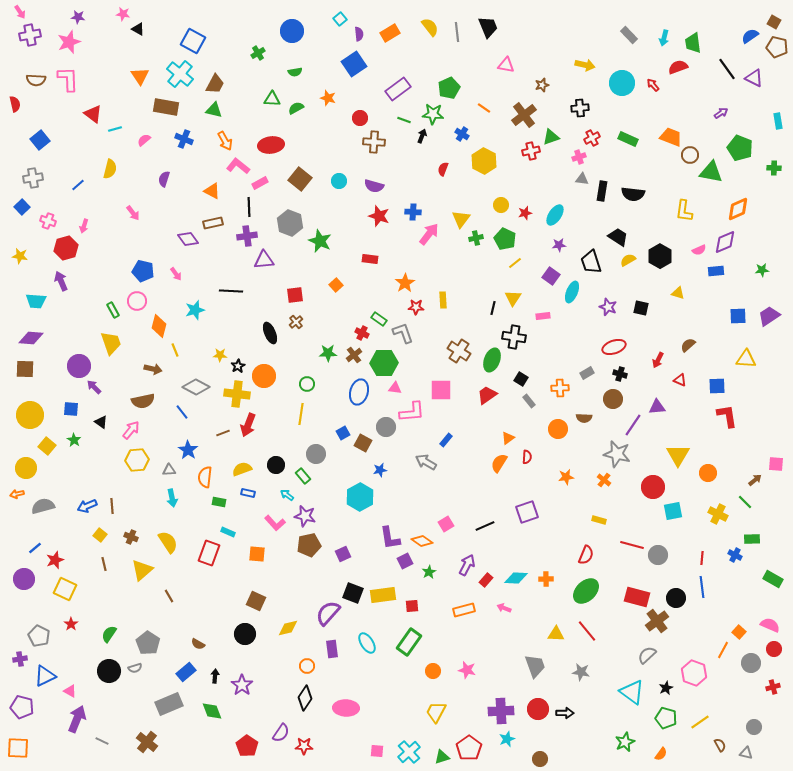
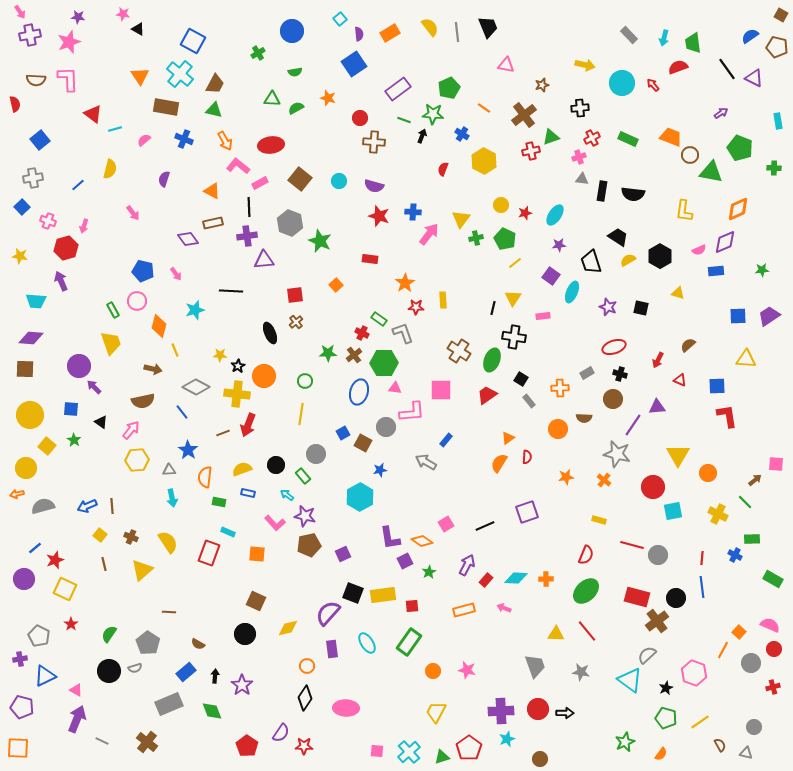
brown square at (774, 22): moved 7 px right, 7 px up
green circle at (307, 384): moved 2 px left, 3 px up
brown line at (169, 596): moved 16 px down; rotated 56 degrees counterclockwise
pink triangle at (70, 691): moved 6 px right, 1 px up
cyan triangle at (632, 692): moved 2 px left, 12 px up
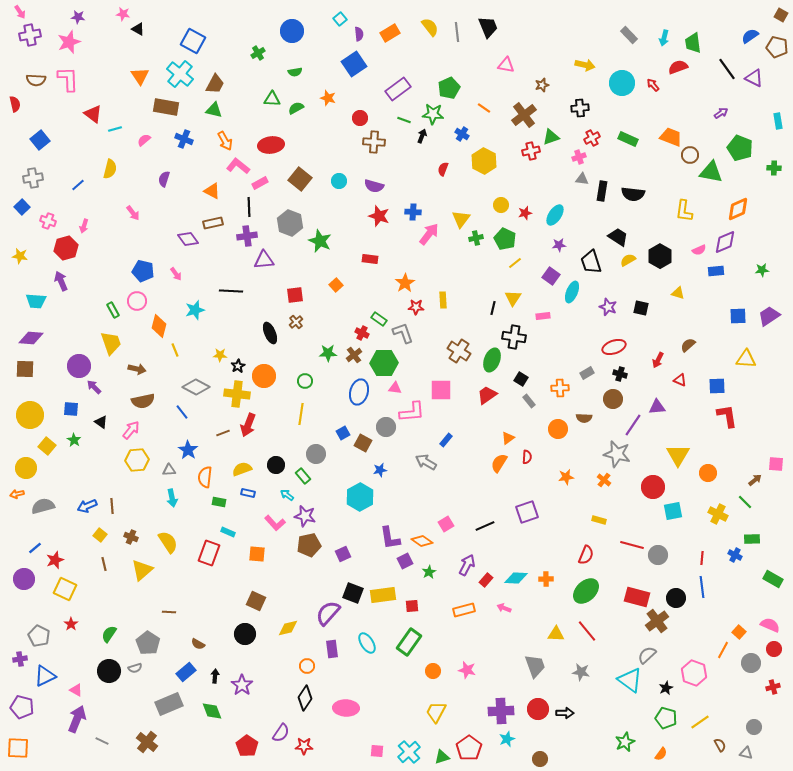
brown arrow at (153, 369): moved 16 px left
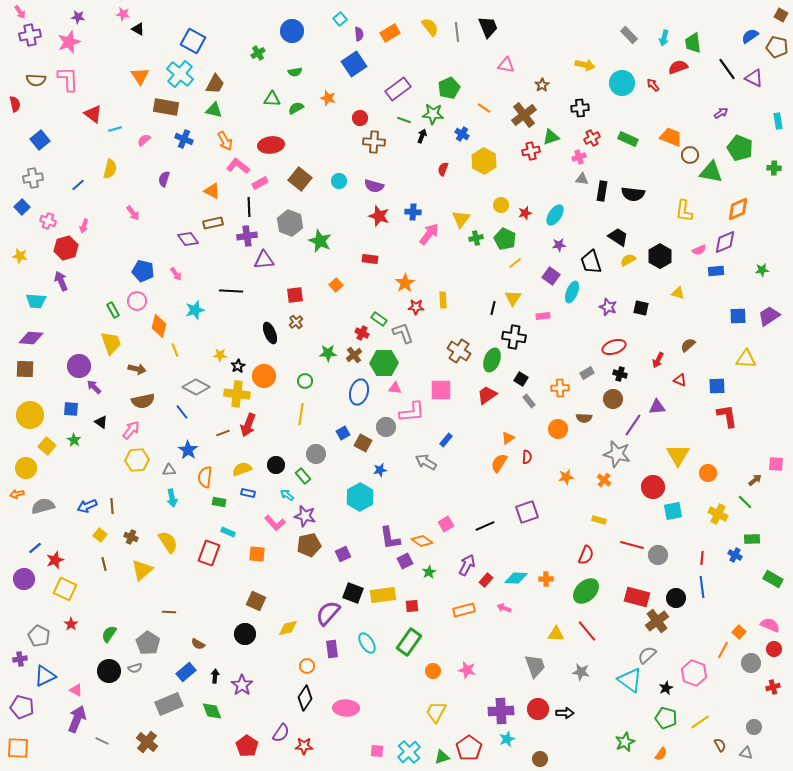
brown star at (542, 85): rotated 16 degrees counterclockwise
